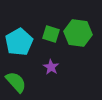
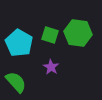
green square: moved 1 px left, 1 px down
cyan pentagon: moved 1 px down; rotated 12 degrees counterclockwise
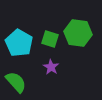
green square: moved 4 px down
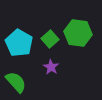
green square: rotated 30 degrees clockwise
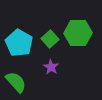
green hexagon: rotated 8 degrees counterclockwise
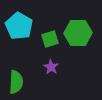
green square: rotated 24 degrees clockwise
cyan pentagon: moved 17 px up
green semicircle: rotated 45 degrees clockwise
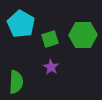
cyan pentagon: moved 2 px right, 2 px up
green hexagon: moved 5 px right, 2 px down
